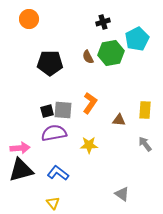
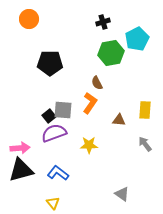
brown semicircle: moved 9 px right, 26 px down
black square: moved 2 px right, 5 px down; rotated 24 degrees counterclockwise
purple semicircle: rotated 10 degrees counterclockwise
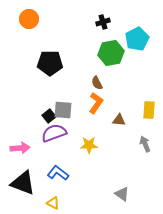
orange L-shape: moved 6 px right
yellow rectangle: moved 4 px right
gray arrow: rotated 14 degrees clockwise
black triangle: moved 2 px right, 13 px down; rotated 36 degrees clockwise
yellow triangle: rotated 24 degrees counterclockwise
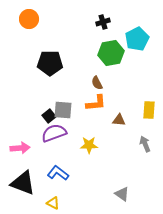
orange L-shape: rotated 50 degrees clockwise
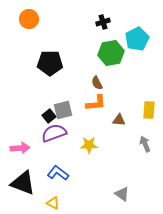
gray square: rotated 18 degrees counterclockwise
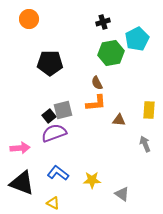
yellow star: moved 3 px right, 35 px down
black triangle: moved 1 px left
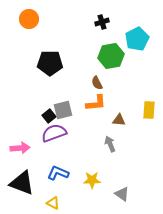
black cross: moved 1 px left
green hexagon: moved 3 px down
gray arrow: moved 35 px left
blue L-shape: rotated 15 degrees counterclockwise
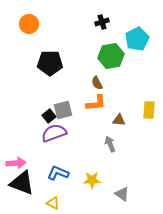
orange circle: moved 5 px down
pink arrow: moved 4 px left, 15 px down
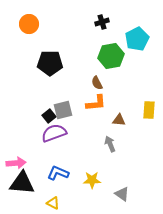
black triangle: rotated 16 degrees counterclockwise
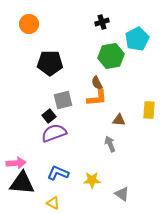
orange L-shape: moved 1 px right, 5 px up
gray square: moved 10 px up
